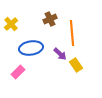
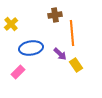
brown cross: moved 5 px right, 4 px up; rotated 16 degrees clockwise
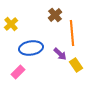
brown cross: rotated 32 degrees counterclockwise
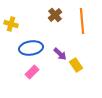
yellow cross: rotated 32 degrees counterclockwise
orange line: moved 10 px right, 12 px up
pink rectangle: moved 14 px right
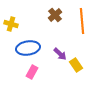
blue ellipse: moved 3 px left
pink rectangle: rotated 16 degrees counterclockwise
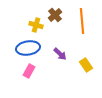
yellow cross: moved 25 px right, 1 px down
yellow rectangle: moved 10 px right
pink rectangle: moved 3 px left, 1 px up
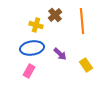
blue ellipse: moved 4 px right
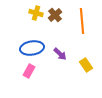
yellow cross: moved 12 px up
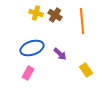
brown cross: rotated 16 degrees counterclockwise
blue ellipse: rotated 10 degrees counterclockwise
yellow rectangle: moved 5 px down
pink rectangle: moved 1 px left, 2 px down
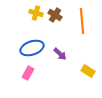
yellow rectangle: moved 2 px right, 1 px down; rotated 24 degrees counterclockwise
